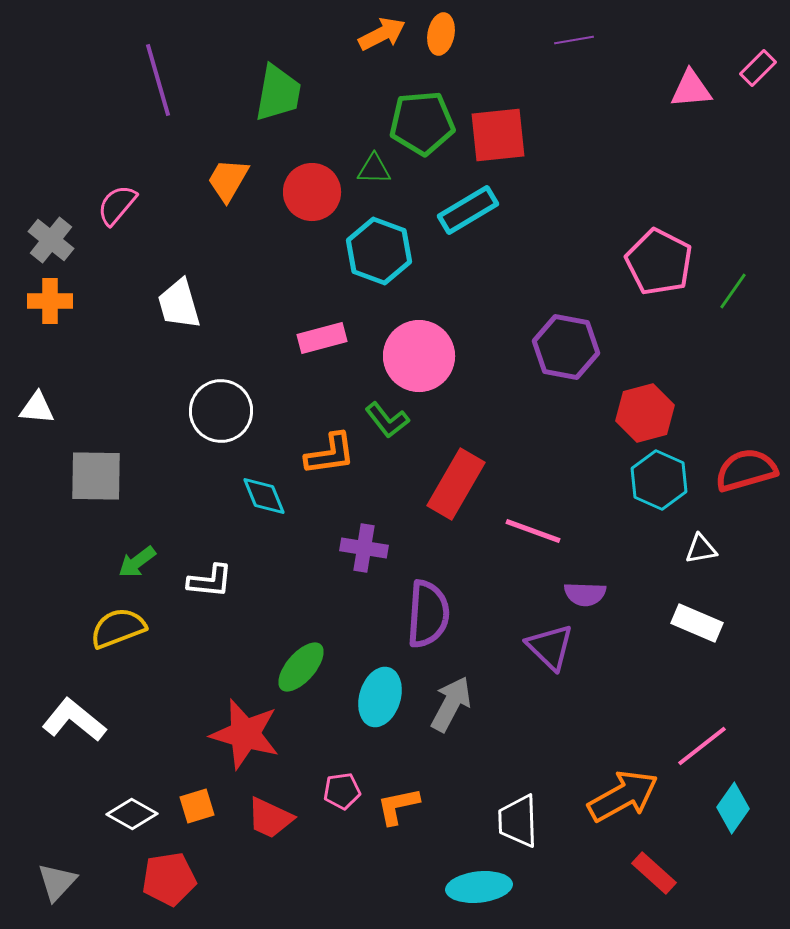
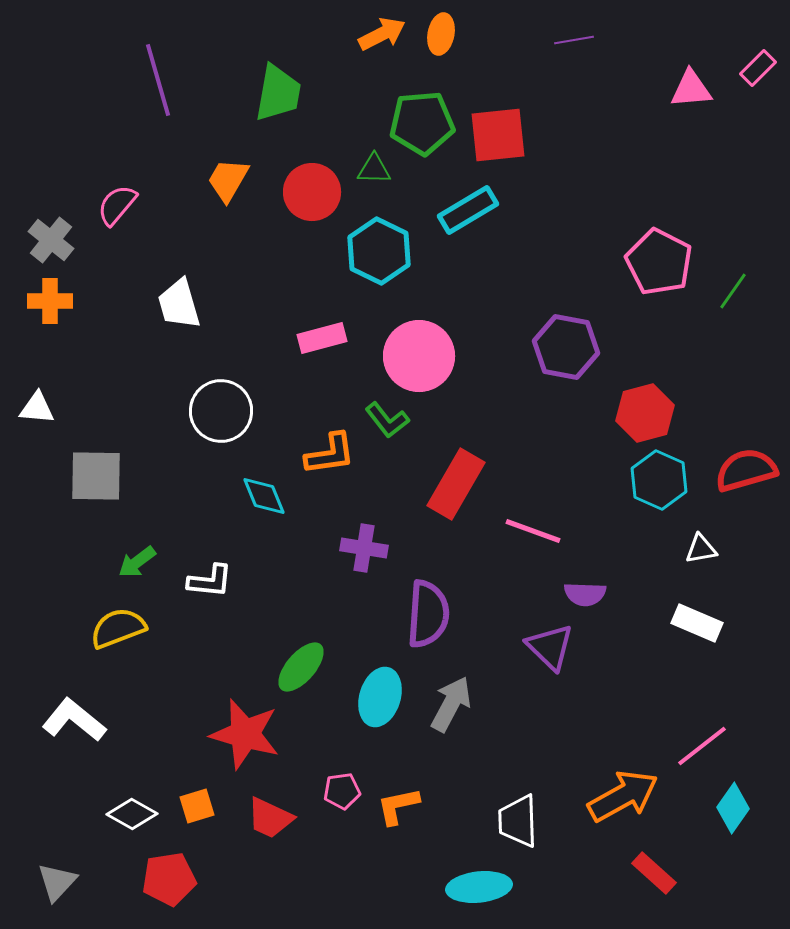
cyan hexagon at (379, 251): rotated 6 degrees clockwise
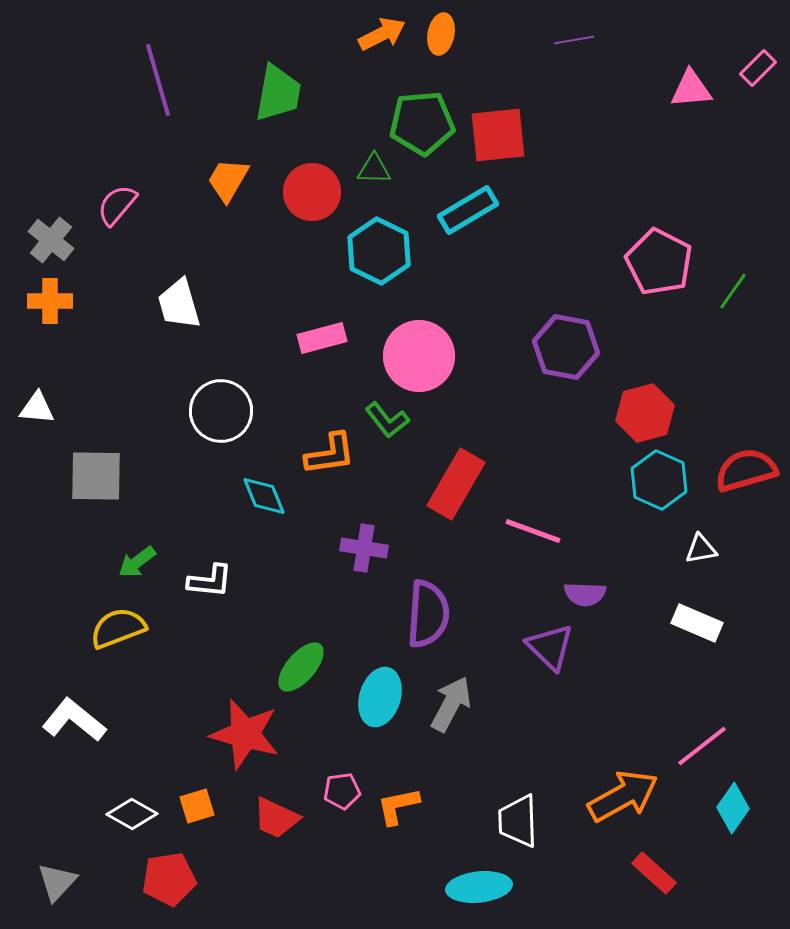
red trapezoid at (270, 818): moved 6 px right
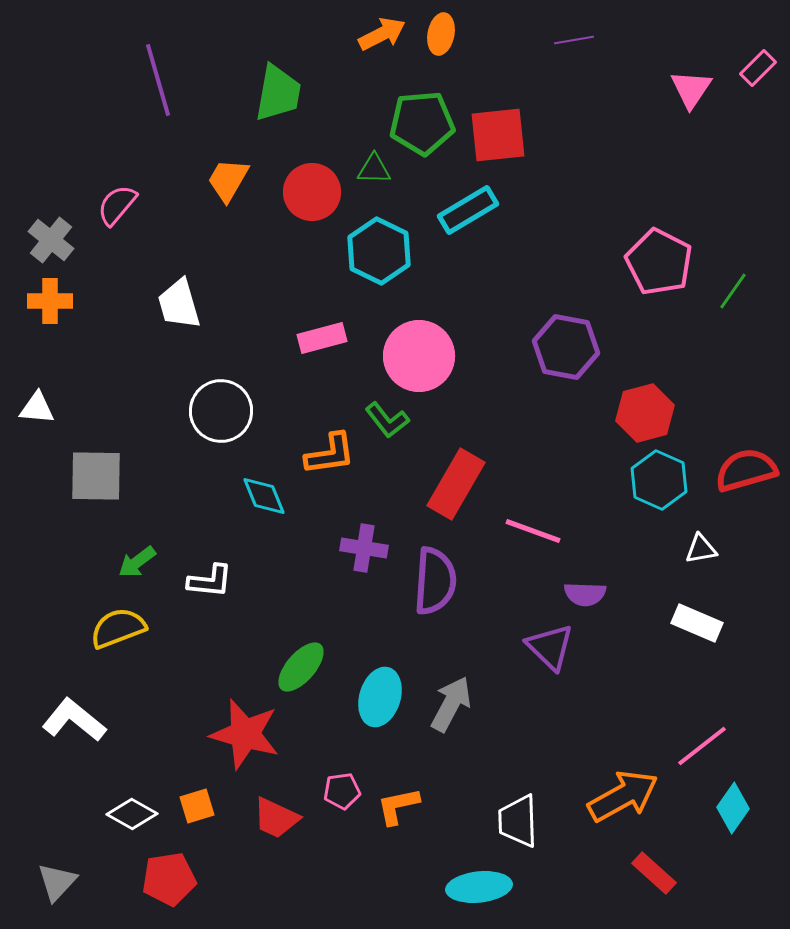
pink triangle at (691, 89): rotated 51 degrees counterclockwise
purple semicircle at (428, 614): moved 7 px right, 33 px up
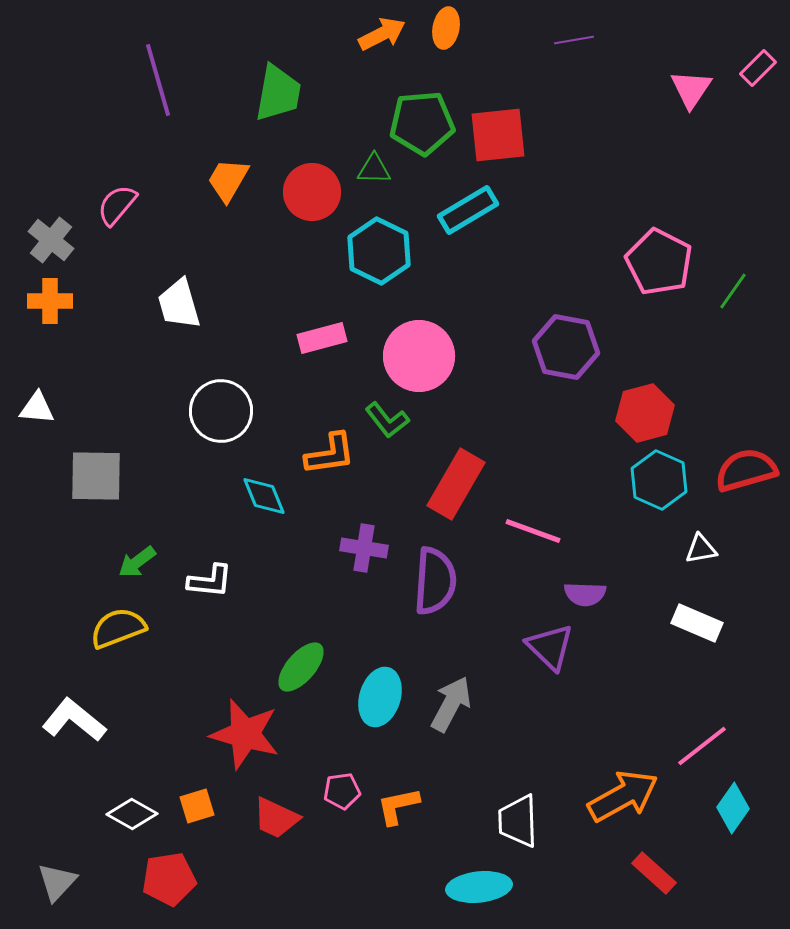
orange ellipse at (441, 34): moved 5 px right, 6 px up
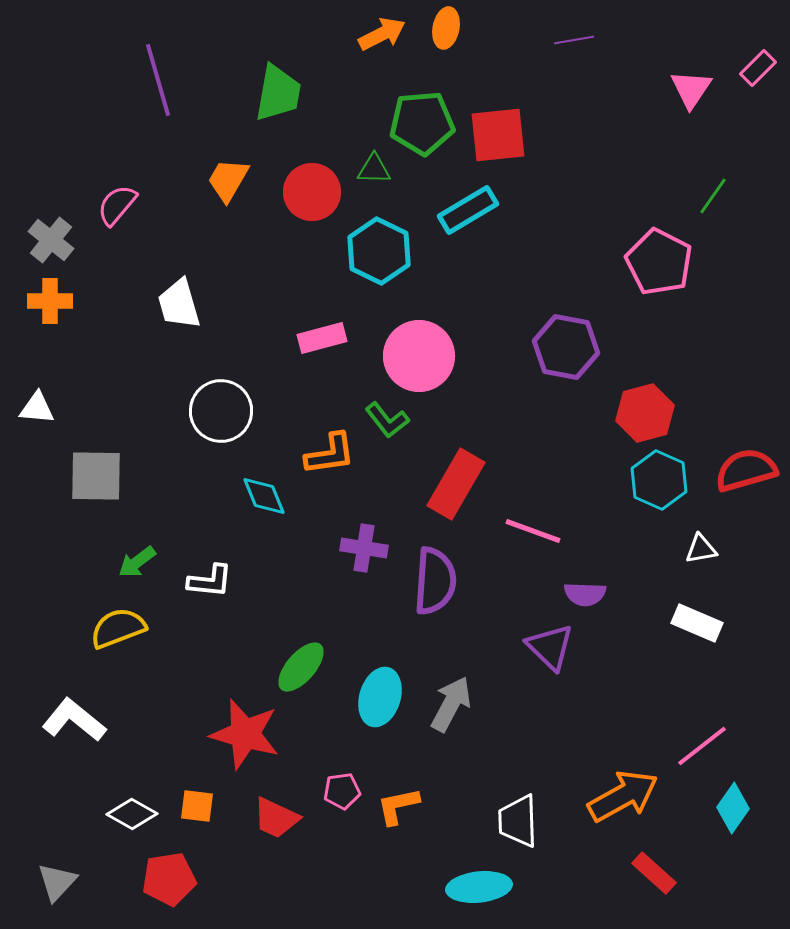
green line at (733, 291): moved 20 px left, 95 px up
orange square at (197, 806): rotated 24 degrees clockwise
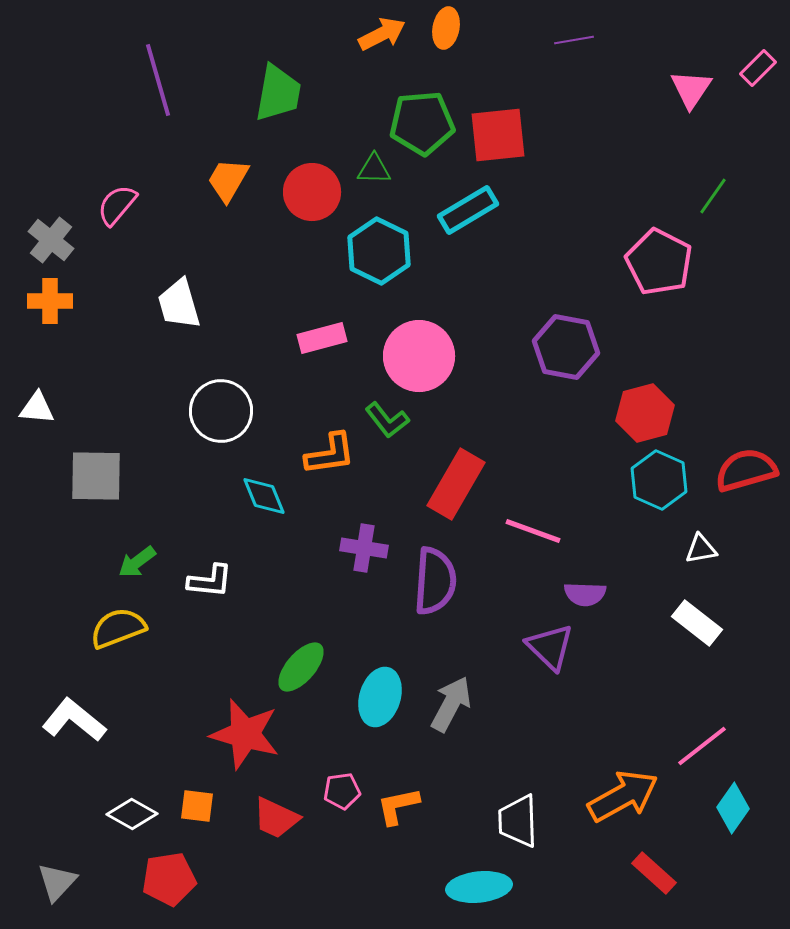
white rectangle at (697, 623): rotated 15 degrees clockwise
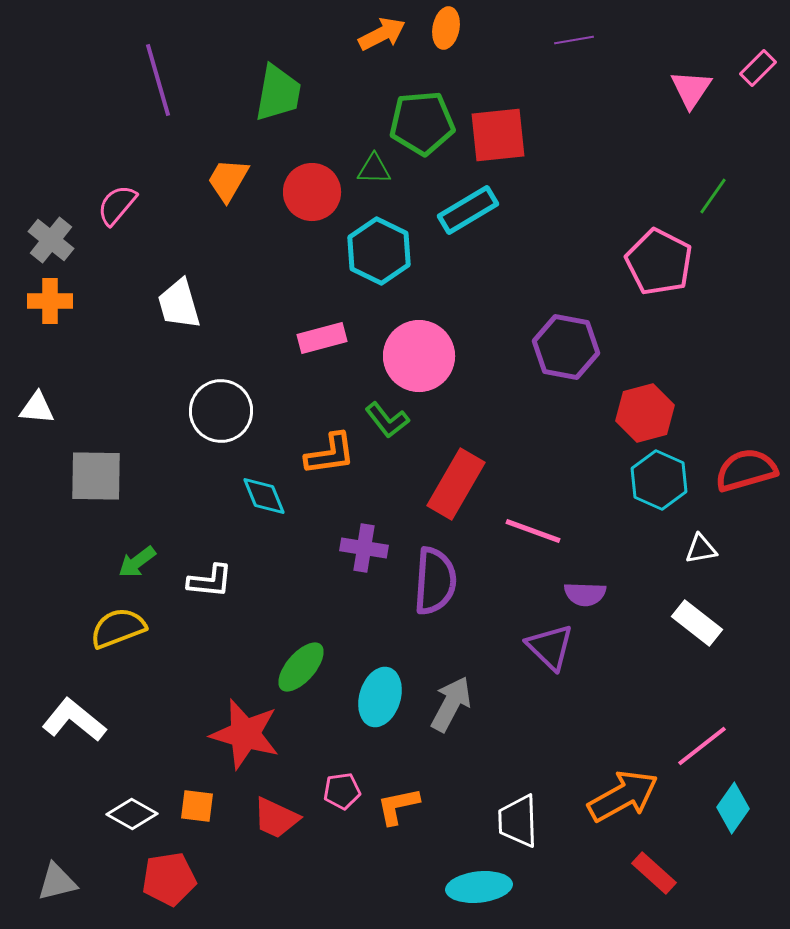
gray triangle at (57, 882): rotated 33 degrees clockwise
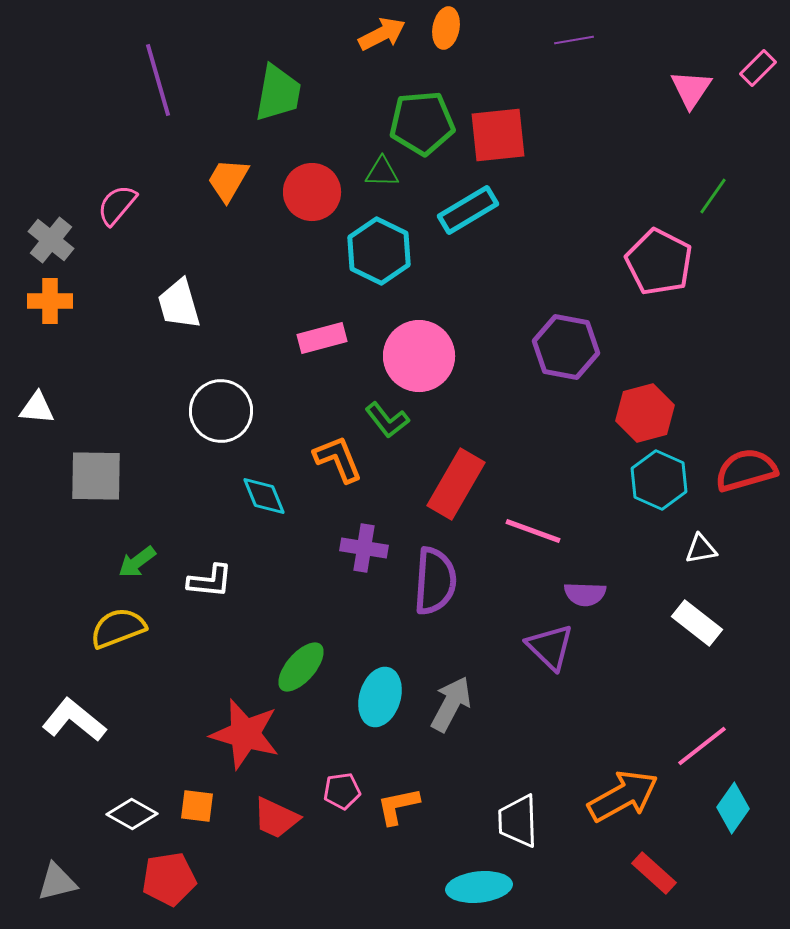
green triangle at (374, 169): moved 8 px right, 3 px down
orange L-shape at (330, 454): moved 8 px right, 5 px down; rotated 104 degrees counterclockwise
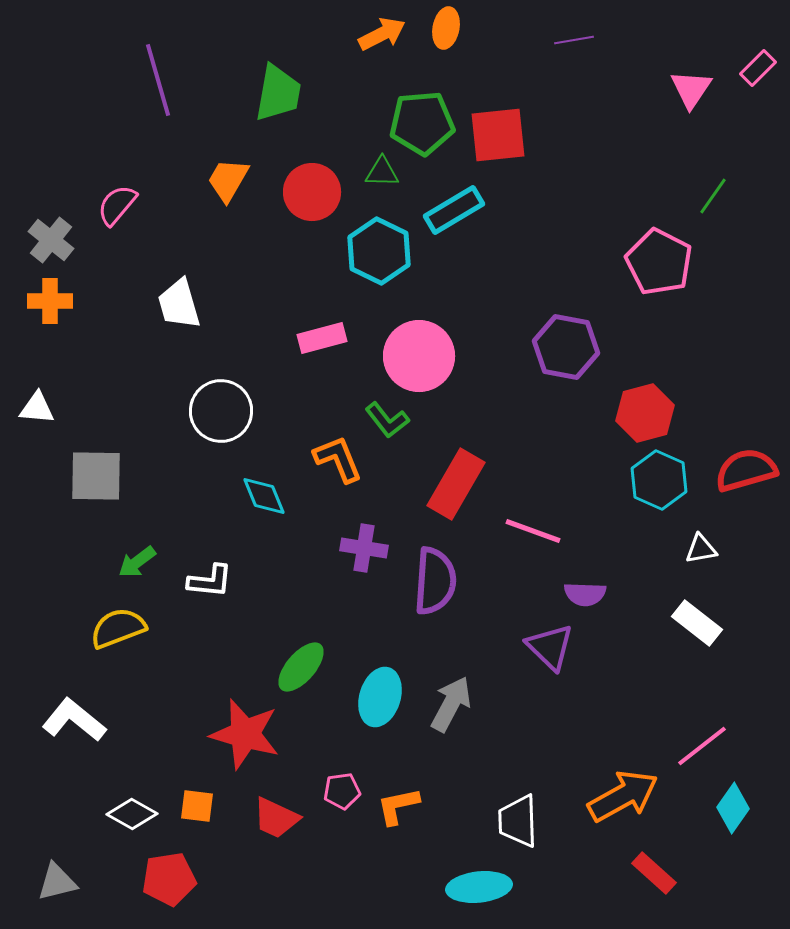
cyan rectangle at (468, 210): moved 14 px left
